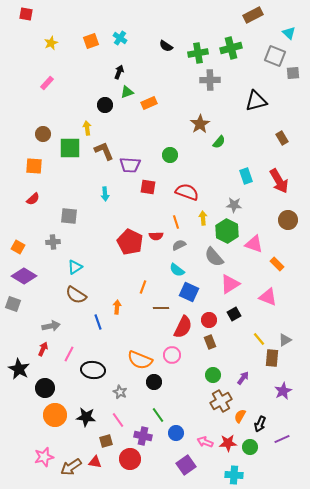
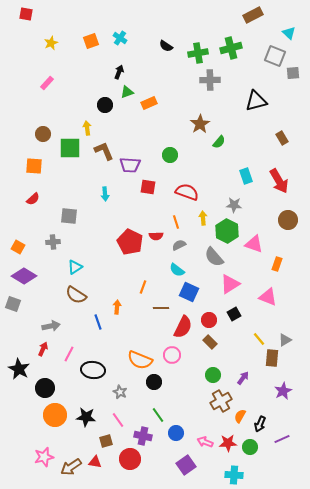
orange rectangle at (277, 264): rotated 64 degrees clockwise
brown rectangle at (210, 342): rotated 24 degrees counterclockwise
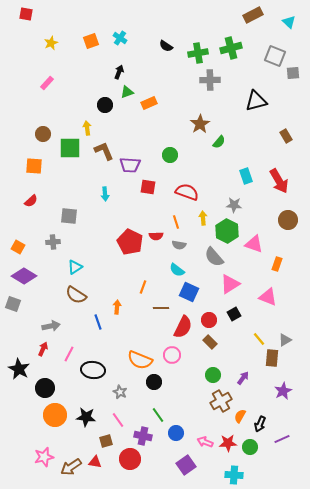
cyan triangle at (289, 33): moved 11 px up
brown rectangle at (282, 138): moved 4 px right, 2 px up
red semicircle at (33, 199): moved 2 px left, 2 px down
gray semicircle at (179, 245): rotated 144 degrees counterclockwise
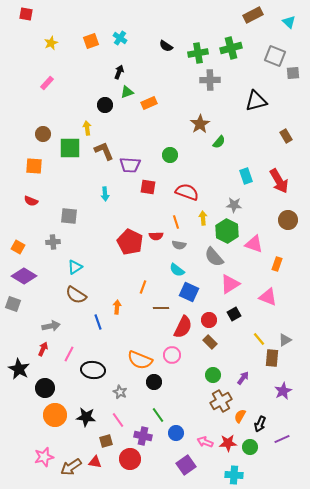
red semicircle at (31, 201): rotated 64 degrees clockwise
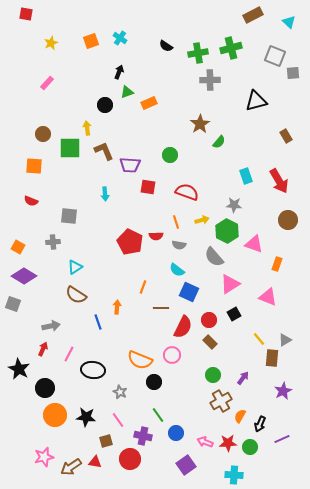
yellow arrow at (203, 218): moved 1 px left, 2 px down; rotated 80 degrees clockwise
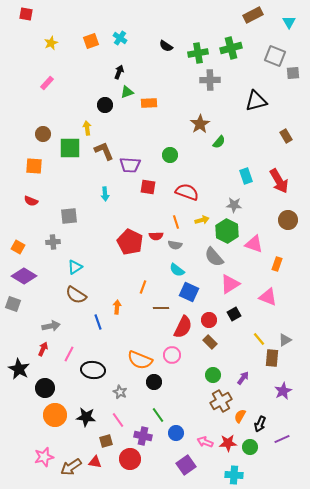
cyan triangle at (289, 22): rotated 16 degrees clockwise
orange rectangle at (149, 103): rotated 21 degrees clockwise
gray square at (69, 216): rotated 12 degrees counterclockwise
gray semicircle at (179, 245): moved 4 px left
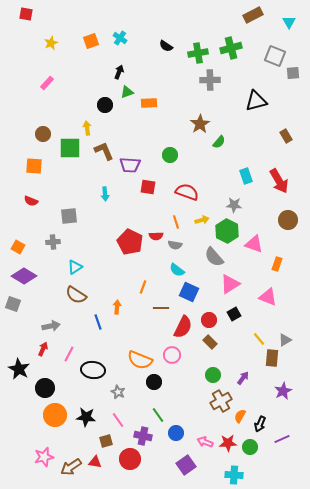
gray star at (120, 392): moved 2 px left
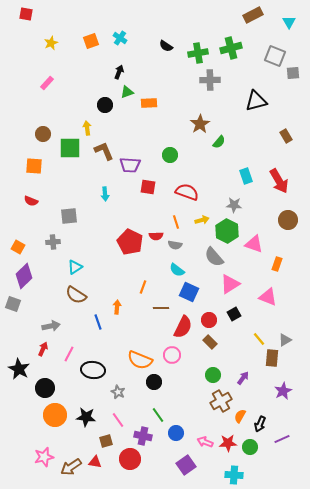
purple diamond at (24, 276): rotated 75 degrees counterclockwise
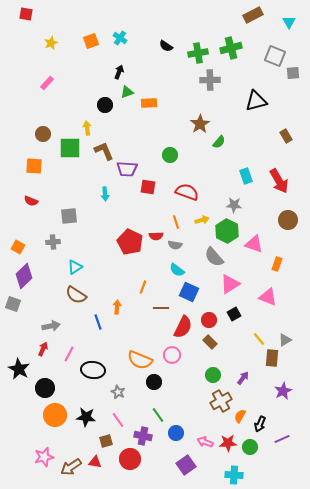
purple trapezoid at (130, 165): moved 3 px left, 4 px down
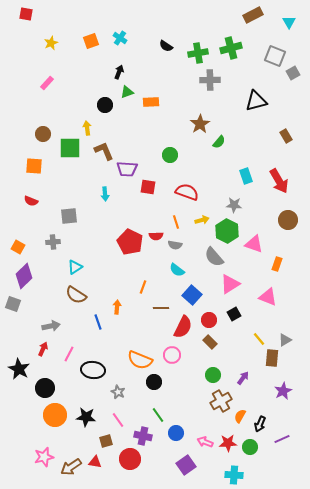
gray square at (293, 73): rotated 24 degrees counterclockwise
orange rectangle at (149, 103): moved 2 px right, 1 px up
blue square at (189, 292): moved 3 px right, 3 px down; rotated 18 degrees clockwise
